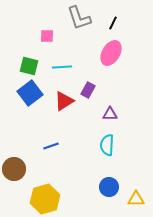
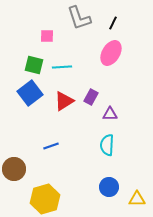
green square: moved 5 px right, 1 px up
purple rectangle: moved 3 px right, 7 px down
yellow triangle: moved 1 px right
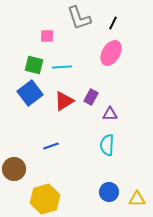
blue circle: moved 5 px down
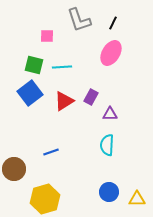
gray L-shape: moved 2 px down
blue line: moved 6 px down
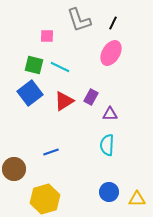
cyan line: moved 2 px left; rotated 30 degrees clockwise
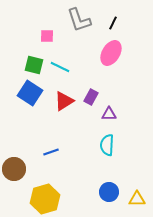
blue square: rotated 20 degrees counterclockwise
purple triangle: moved 1 px left
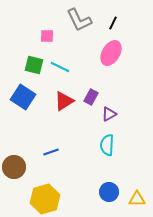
gray L-shape: rotated 8 degrees counterclockwise
blue square: moved 7 px left, 4 px down
purple triangle: rotated 28 degrees counterclockwise
brown circle: moved 2 px up
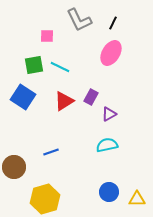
green square: rotated 24 degrees counterclockwise
cyan semicircle: rotated 75 degrees clockwise
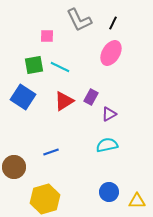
yellow triangle: moved 2 px down
